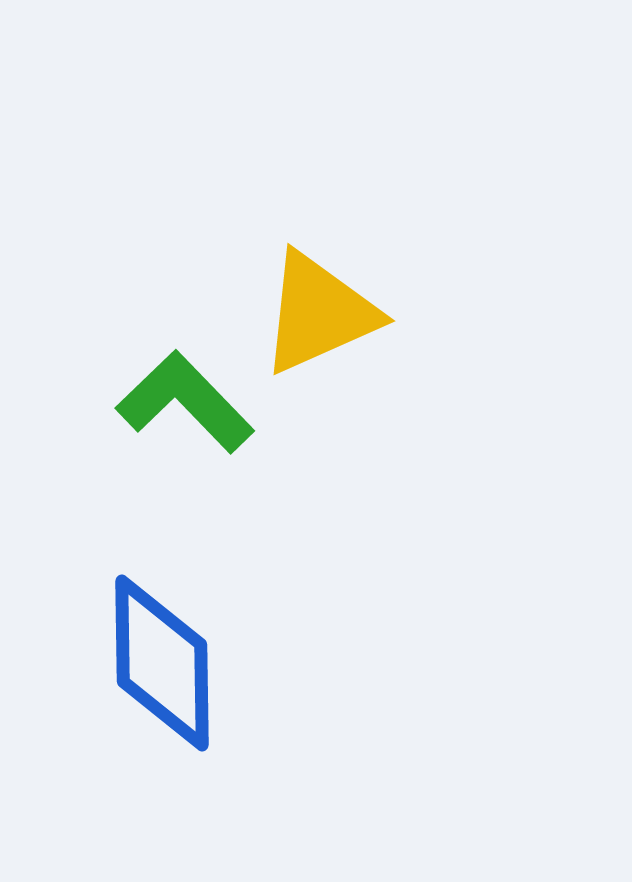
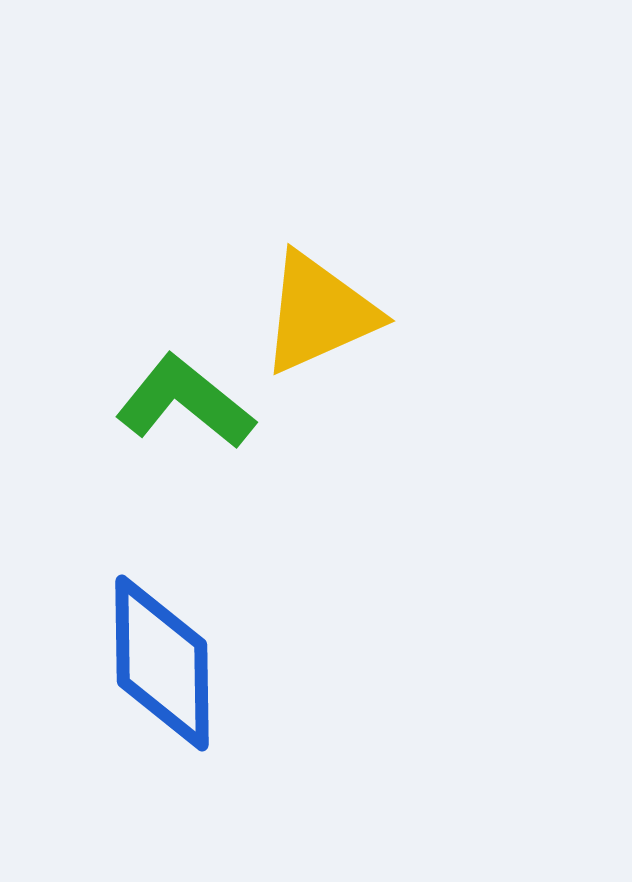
green L-shape: rotated 7 degrees counterclockwise
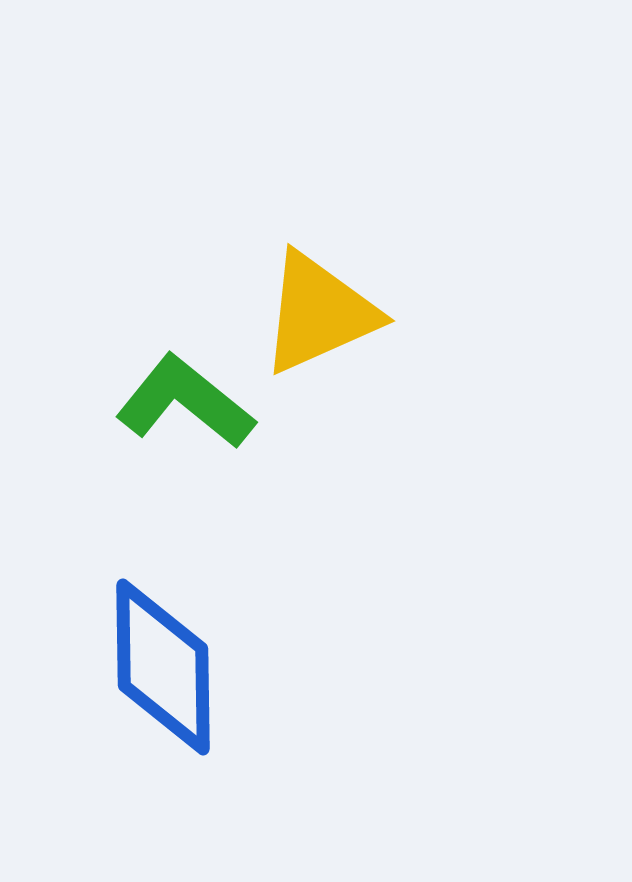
blue diamond: moved 1 px right, 4 px down
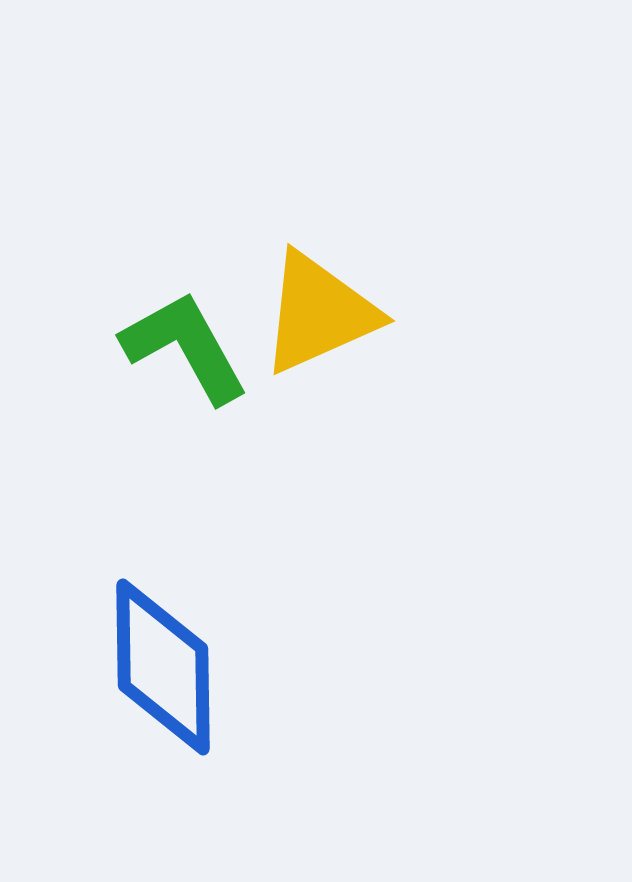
green L-shape: moved 55 px up; rotated 22 degrees clockwise
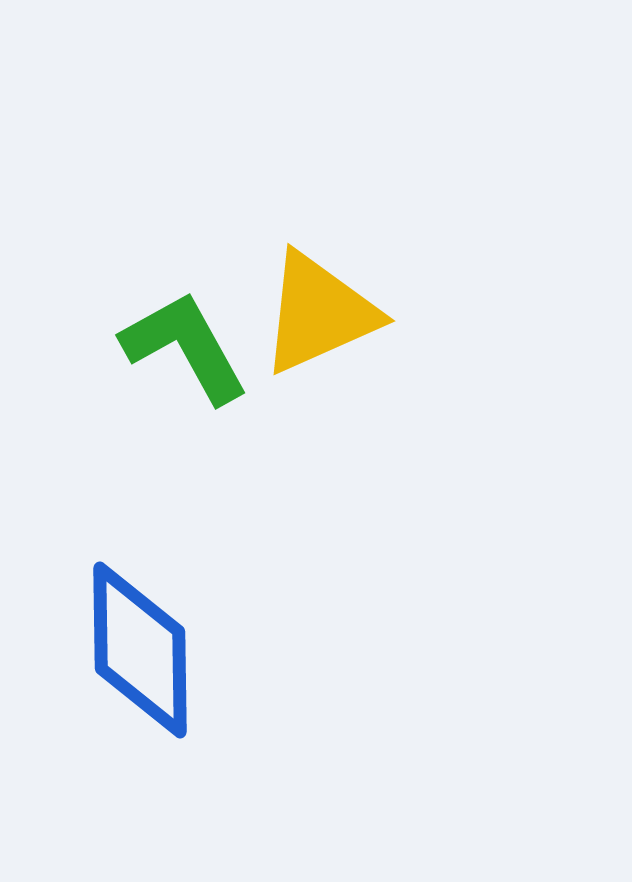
blue diamond: moved 23 px left, 17 px up
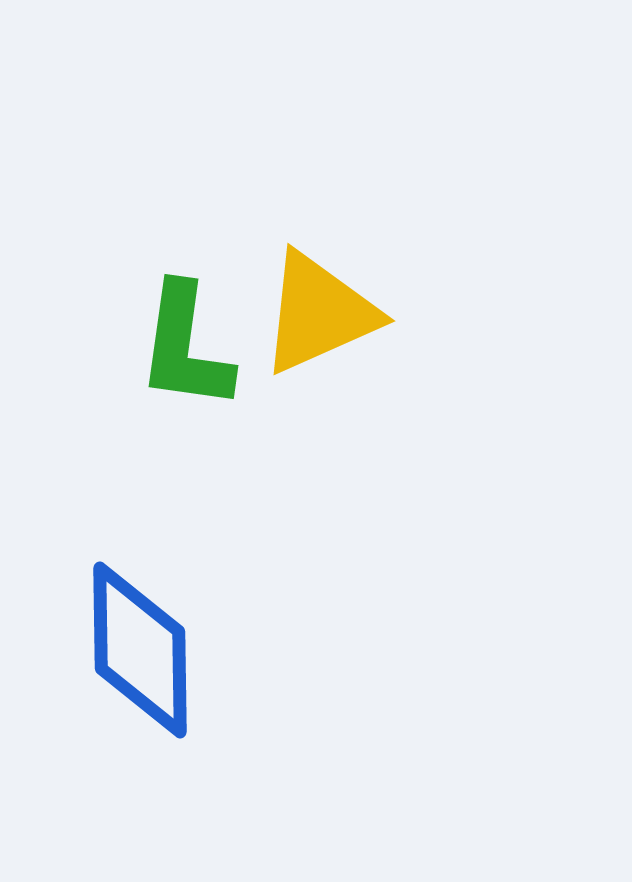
green L-shape: rotated 143 degrees counterclockwise
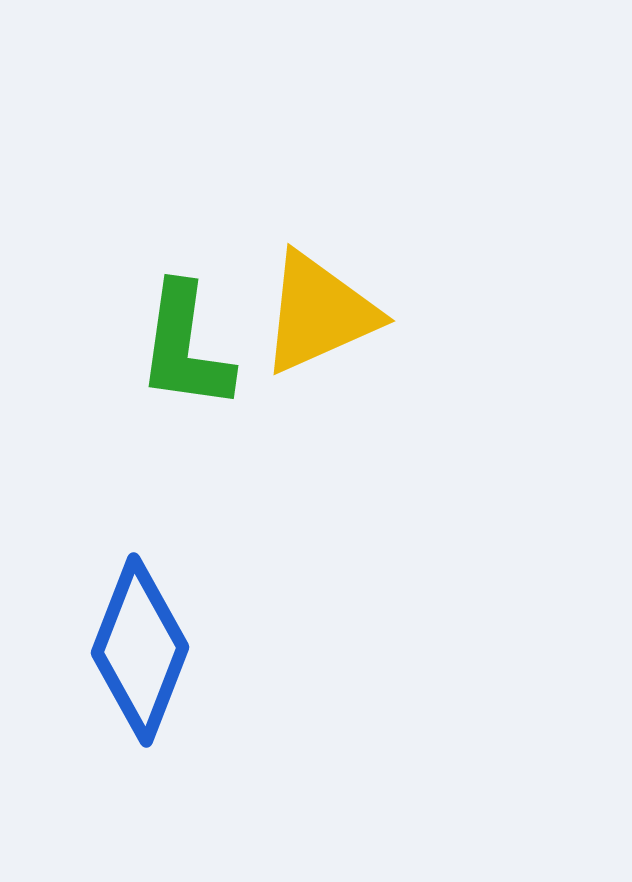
blue diamond: rotated 22 degrees clockwise
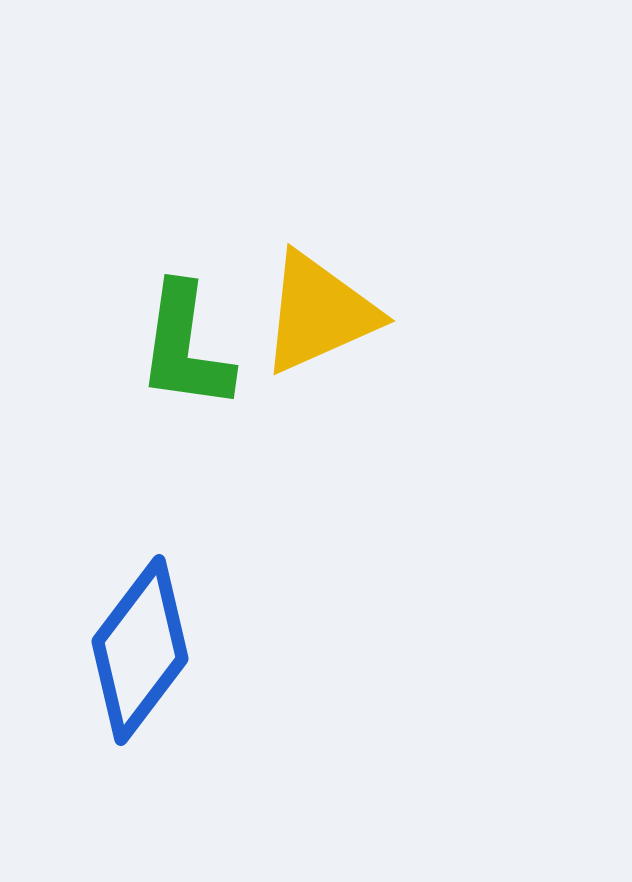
blue diamond: rotated 16 degrees clockwise
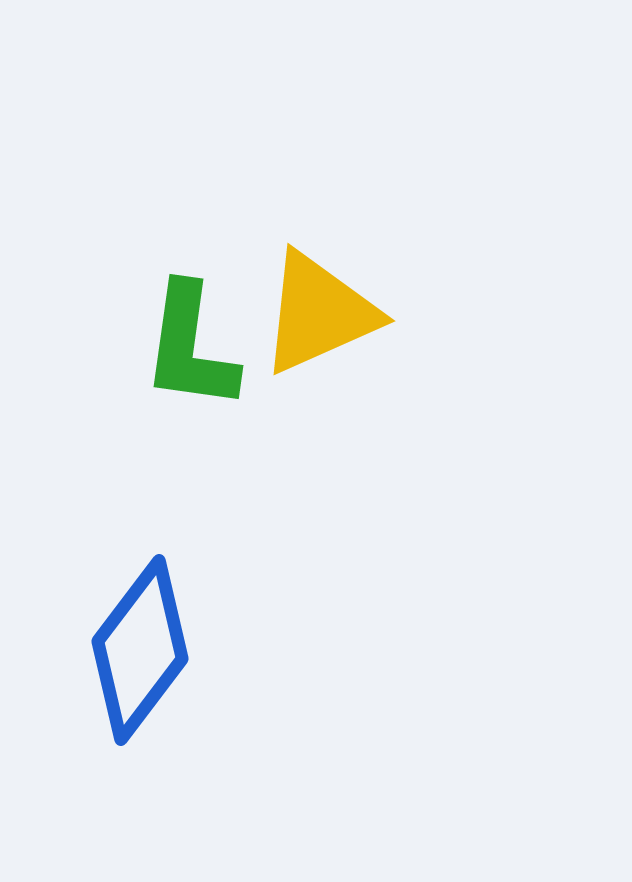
green L-shape: moved 5 px right
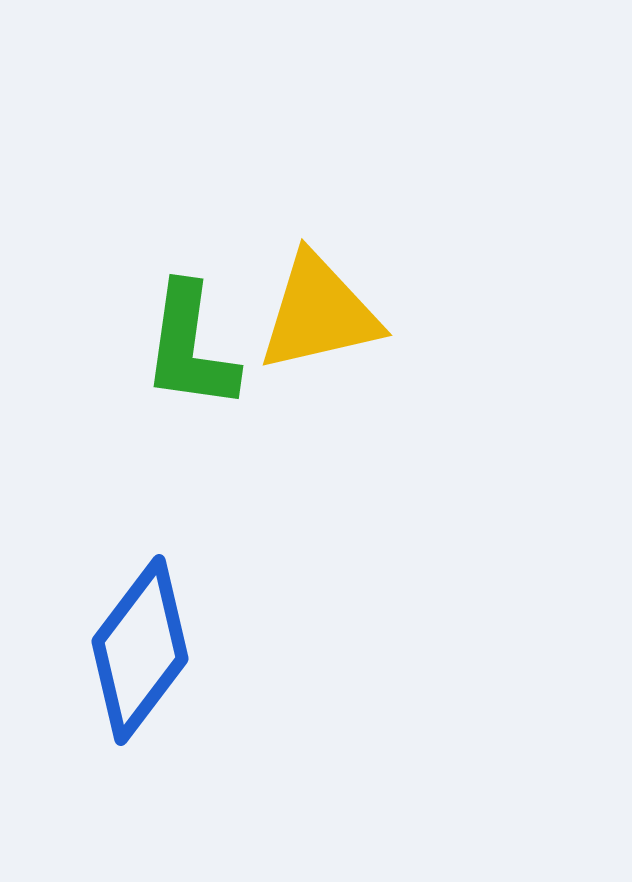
yellow triangle: rotated 11 degrees clockwise
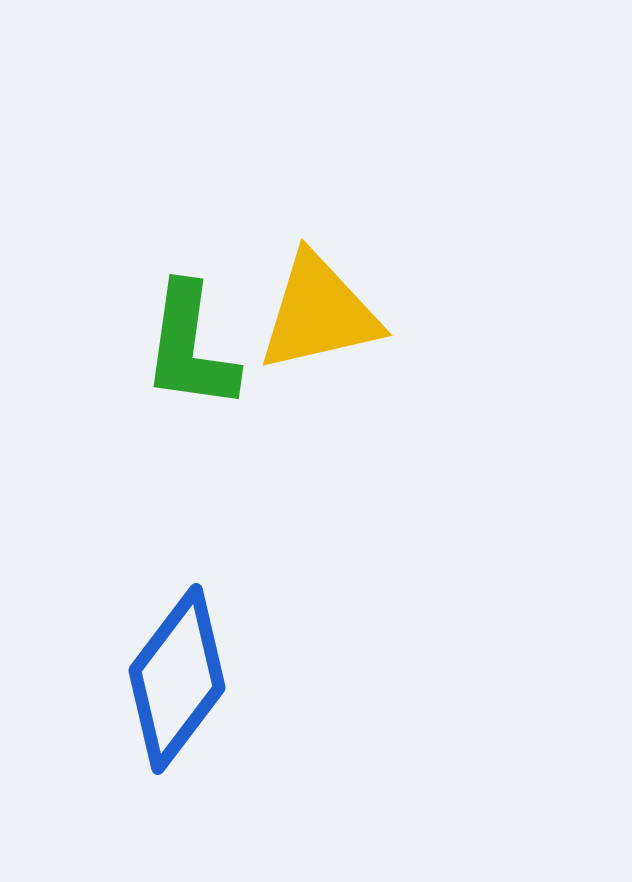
blue diamond: moved 37 px right, 29 px down
